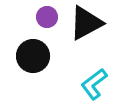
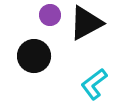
purple circle: moved 3 px right, 2 px up
black circle: moved 1 px right
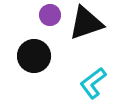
black triangle: rotated 9 degrees clockwise
cyan L-shape: moved 1 px left, 1 px up
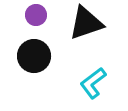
purple circle: moved 14 px left
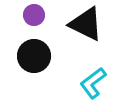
purple circle: moved 2 px left
black triangle: moved 1 px down; rotated 45 degrees clockwise
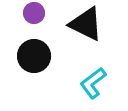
purple circle: moved 2 px up
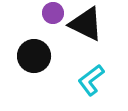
purple circle: moved 19 px right
cyan L-shape: moved 2 px left, 3 px up
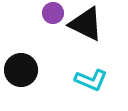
black circle: moved 13 px left, 14 px down
cyan L-shape: rotated 120 degrees counterclockwise
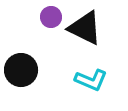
purple circle: moved 2 px left, 4 px down
black triangle: moved 1 px left, 4 px down
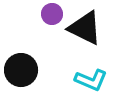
purple circle: moved 1 px right, 3 px up
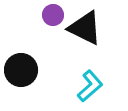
purple circle: moved 1 px right, 1 px down
cyan L-shape: moved 1 px left, 6 px down; rotated 64 degrees counterclockwise
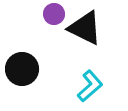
purple circle: moved 1 px right, 1 px up
black circle: moved 1 px right, 1 px up
